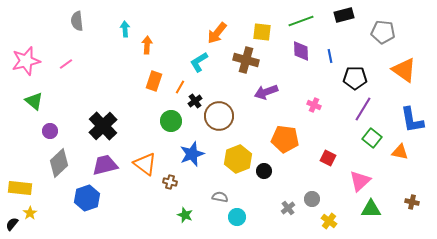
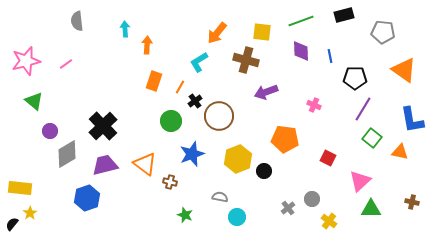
gray diamond at (59, 163): moved 8 px right, 9 px up; rotated 12 degrees clockwise
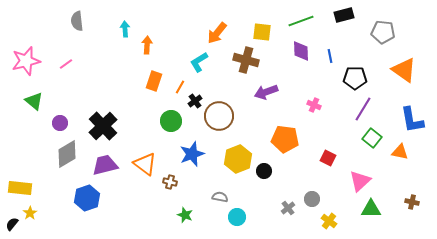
purple circle at (50, 131): moved 10 px right, 8 px up
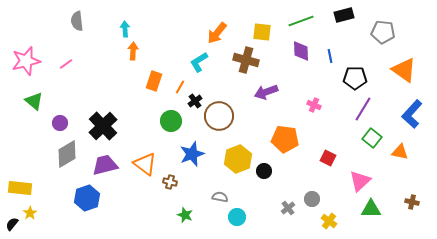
orange arrow at (147, 45): moved 14 px left, 6 px down
blue L-shape at (412, 120): moved 6 px up; rotated 52 degrees clockwise
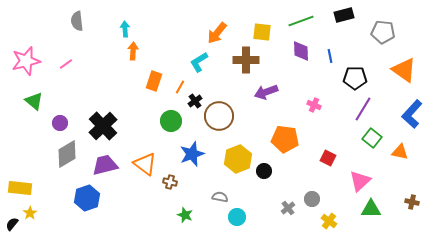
brown cross at (246, 60): rotated 15 degrees counterclockwise
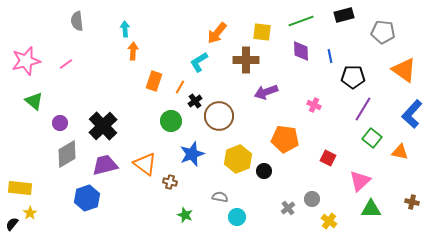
black pentagon at (355, 78): moved 2 px left, 1 px up
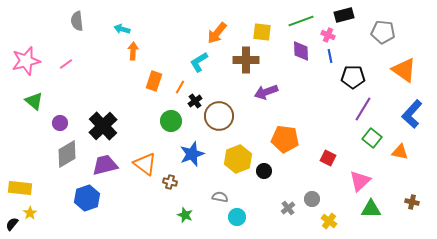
cyan arrow at (125, 29): moved 3 px left; rotated 70 degrees counterclockwise
pink cross at (314, 105): moved 14 px right, 70 px up
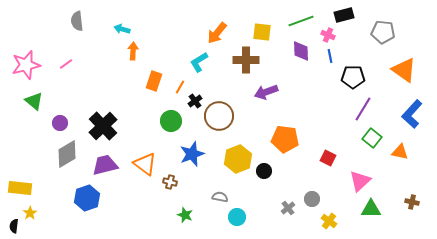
pink star at (26, 61): moved 4 px down
black semicircle at (12, 224): moved 2 px right, 2 px down; rotated 32 degrees counterclockwise
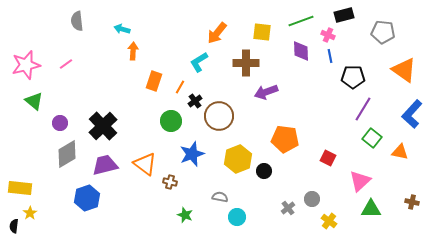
brown cross at (246, 60): moved 3 px down
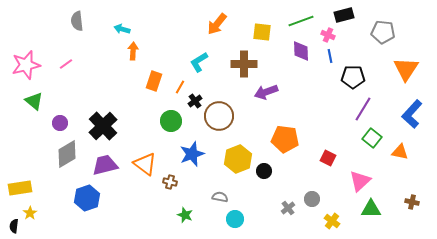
orange arrow at (217, 33): moved 9 px up
brown cross at (246, 63): moved 2 px left, 1 px down
orange triangle at (404, 70): moved 2 px right, 1 px up; rotated 28 degrees clockwise
yellow rectangle at (20, 188): rotated 15 degrees counterclockwise
cyan circle at (237, 217): moved 2 px left, 2 px down
yellow cross at (329, 221): moved 3 px right
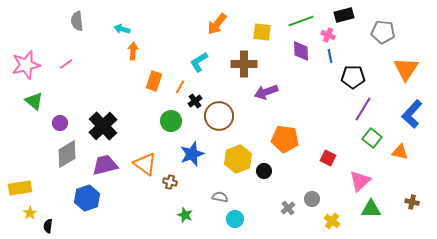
black semicircle at (14, 226): moved 34 px right
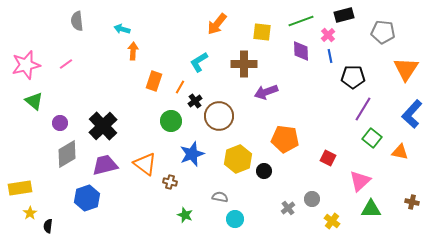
pink cross at (328, 35): rotated 24 degrees clockwise
